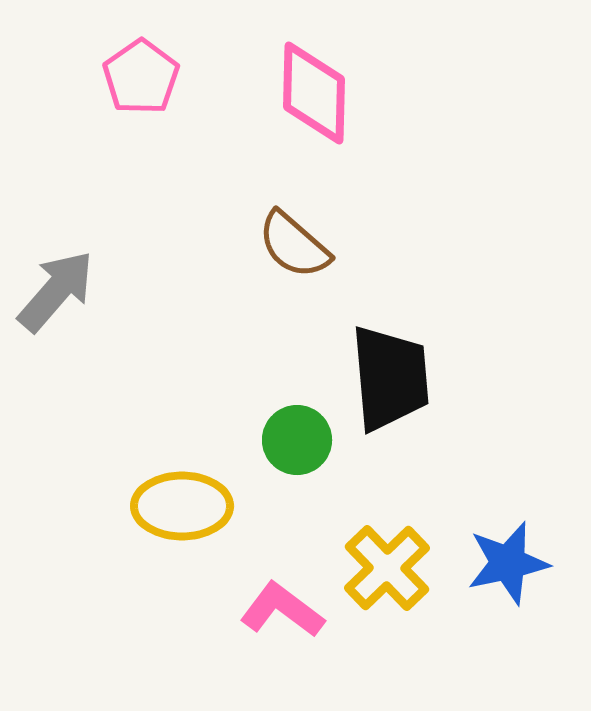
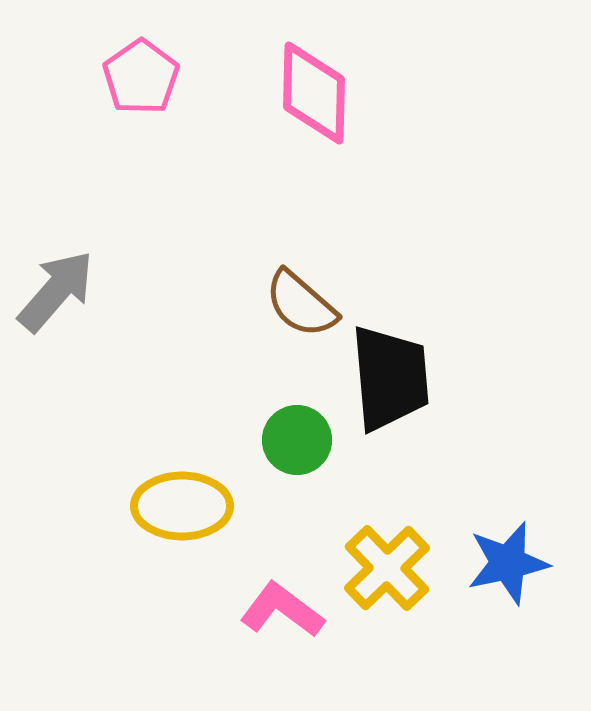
brown semicircle: moved 7 px right, 59 px down
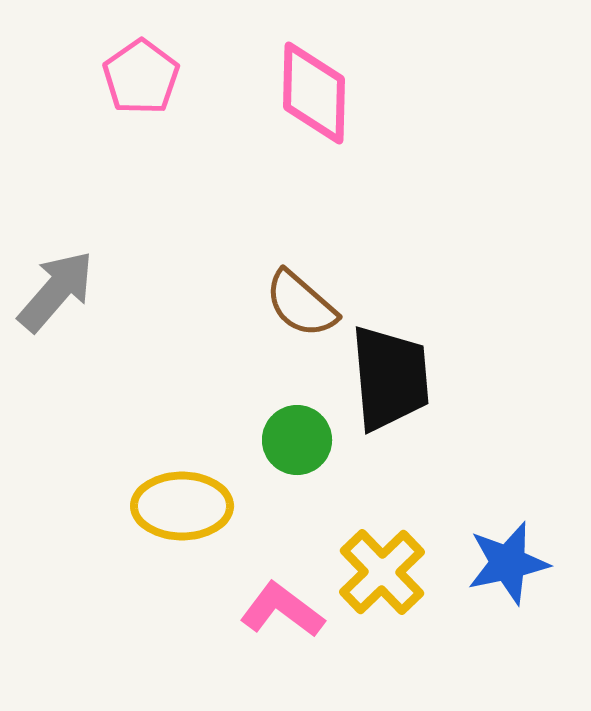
yellow cross: moved 5 px left, 4 px down
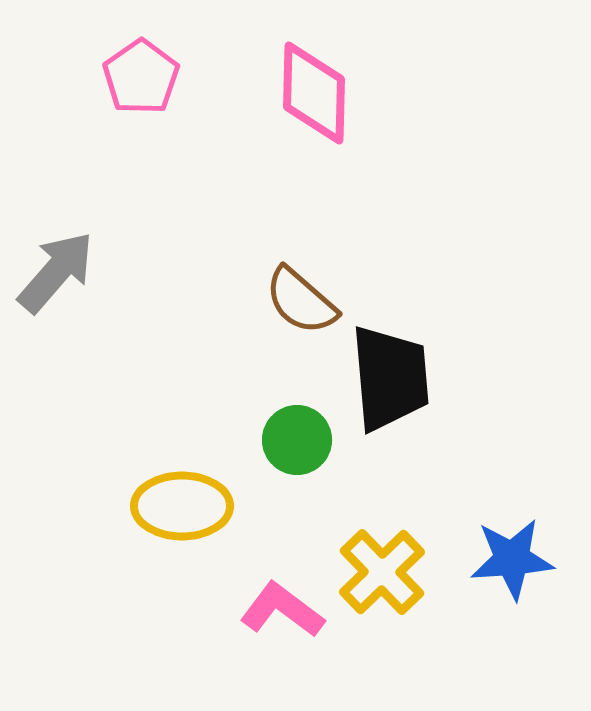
gray arrow: moved 19 px up
brown semicircle: moved 3 px up
blue star: moved 4 px right, 4 px up; rotated 8 degrees clockwise
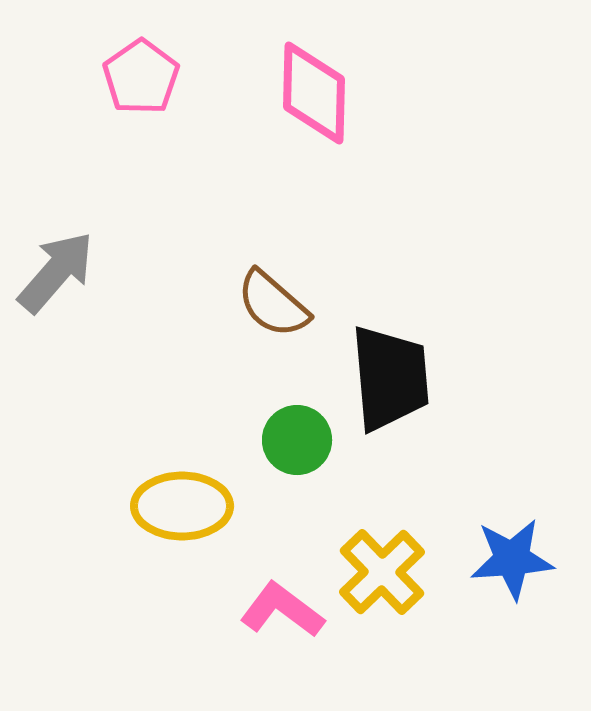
brown semicircle: moved 28 px left, 3 px down
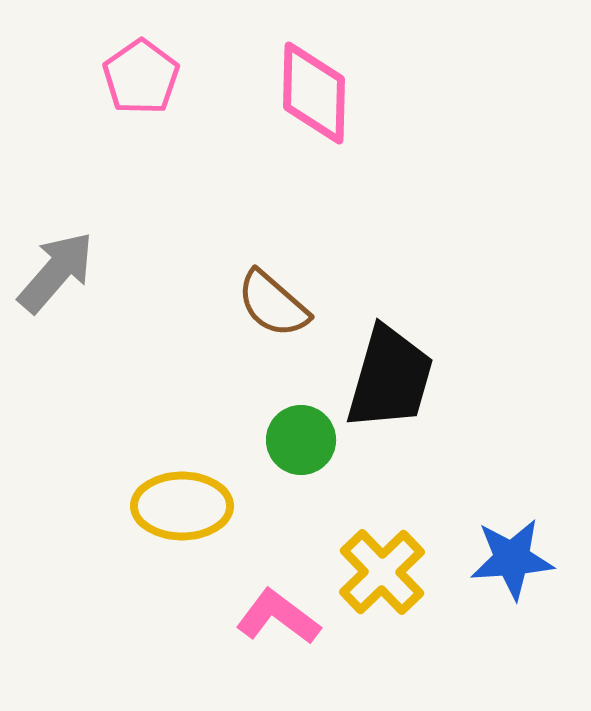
black trapezoid: rotated 21 degrees clockwise
green circle: moved 4 px right
pink L-shape: moved 4 px left, 7 px down
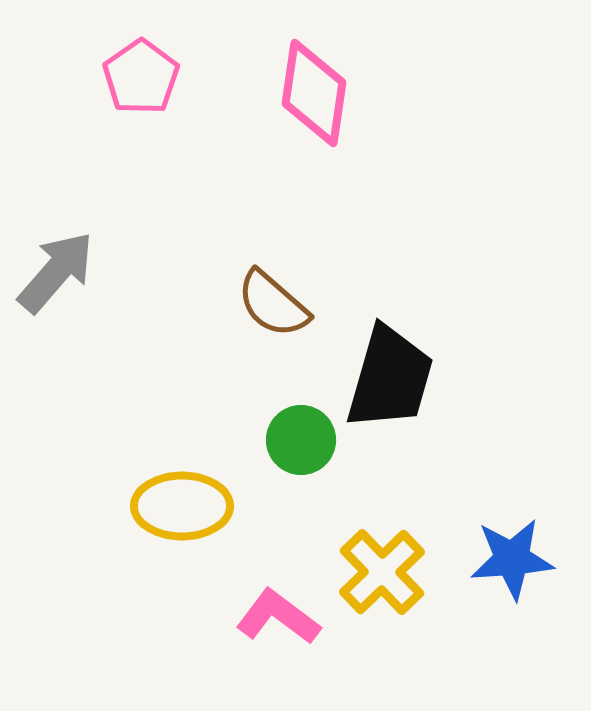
pink diamond: rotated 7 degrees clockwise
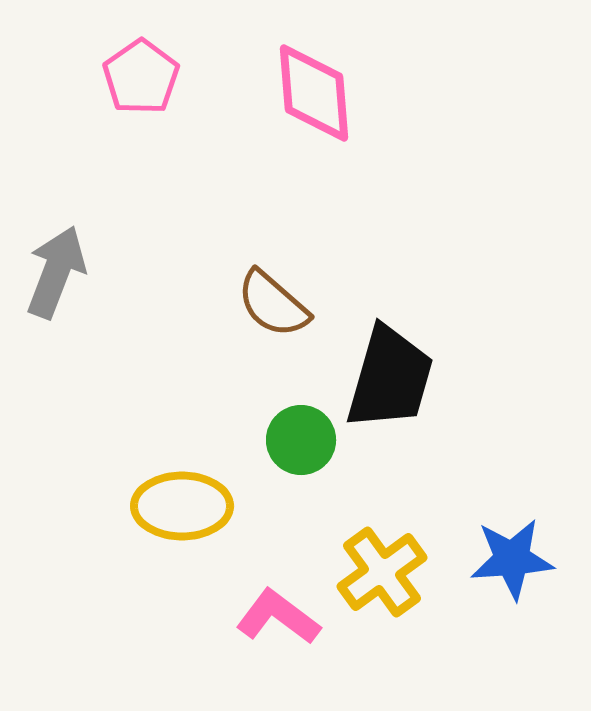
pink diamond: rotated 13 degrees counterclockwise
gray arrow: rotated 20 degrees counterclockwise
yellow cross: rotated 8 degrees clockwise
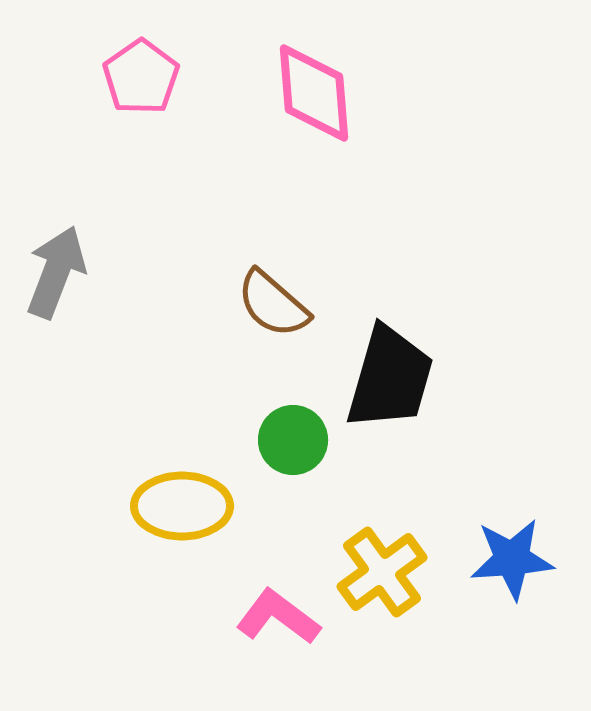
green circle: moved 8 px left
